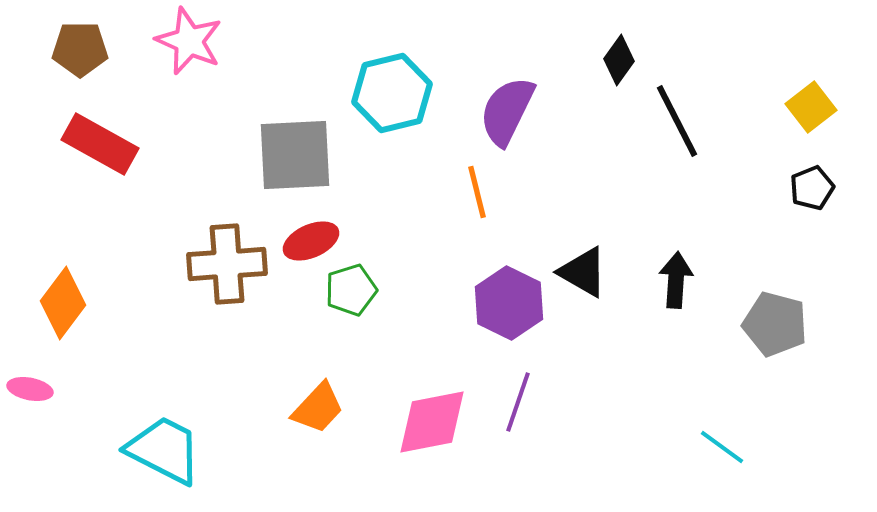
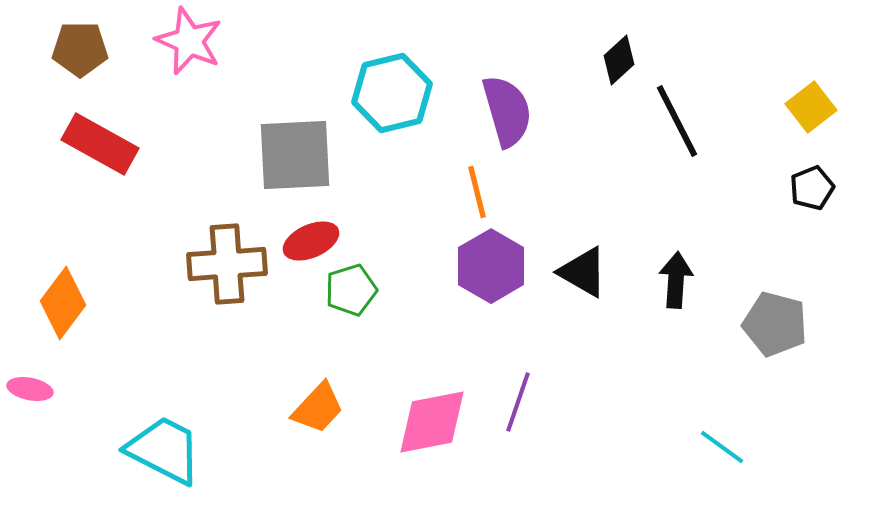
black diamond: rotated 12 degrees clockwise
purple semicircle: rotated 138 degrees clockwise
purple hexagon: moved 18 px left, 37 px up; rotated 4 degrees clockwise
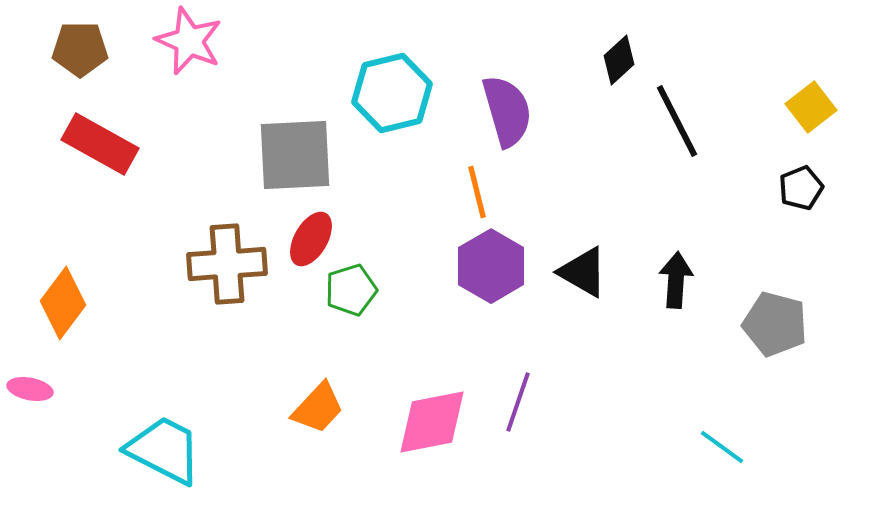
black pentagon: moved 11 px left
red ellipse: moved 2 px up; rotated 36 degrees counterclockwise
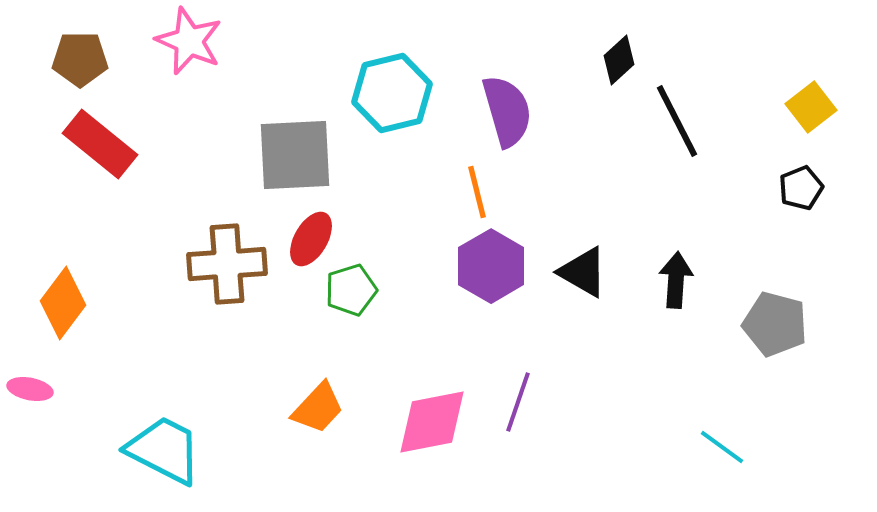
brown pentagon: moved 10 px down
red rectangle: rotated 10 degrees clockwise
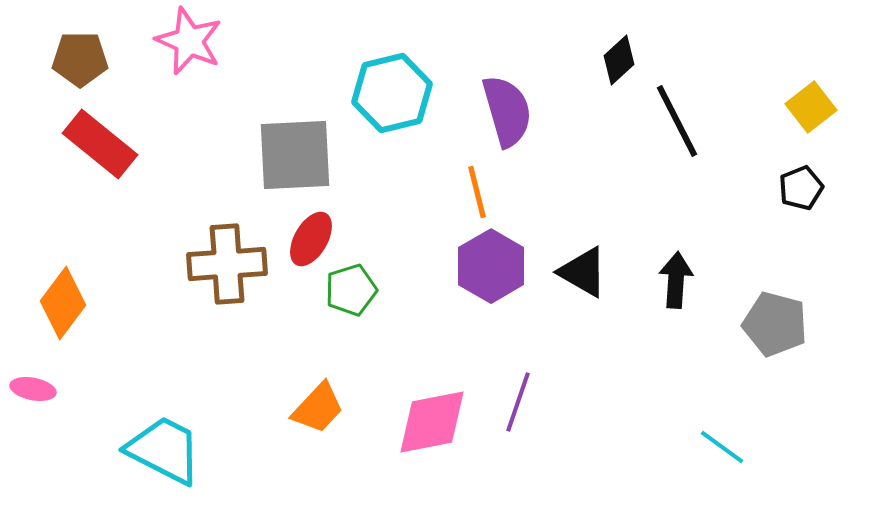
pink ellipse: moved 3 px right
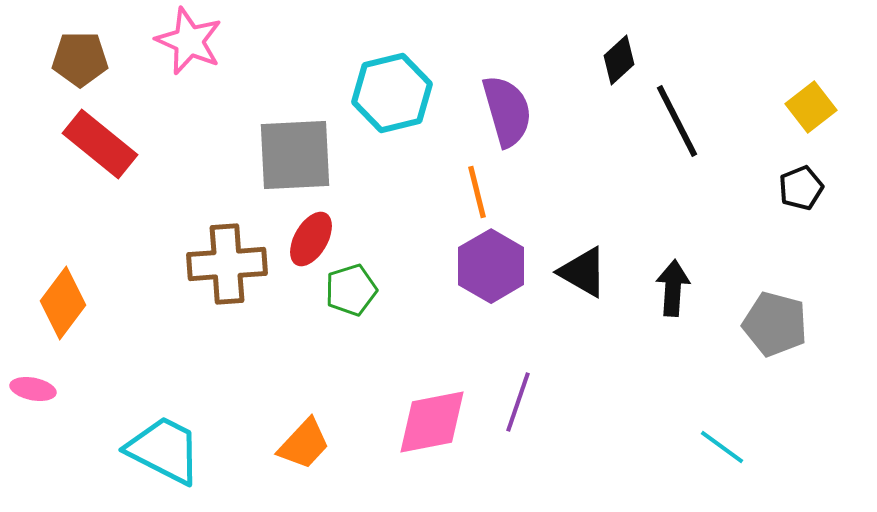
black arrow: moved 3 px left, 8 px down
orange trapezoid: moved 14 px left, 36 px down
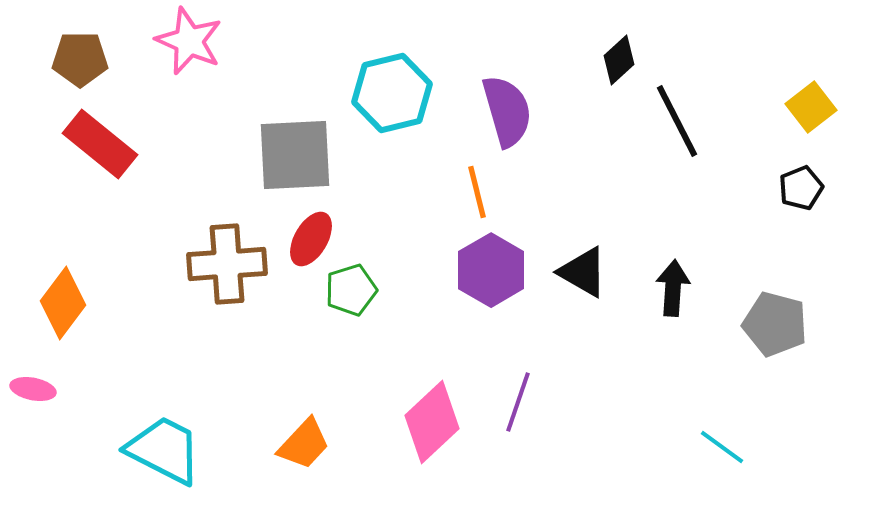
purple hexagon: moved 4 px down
pink diamond: rotated 32 degrees counterclockwise
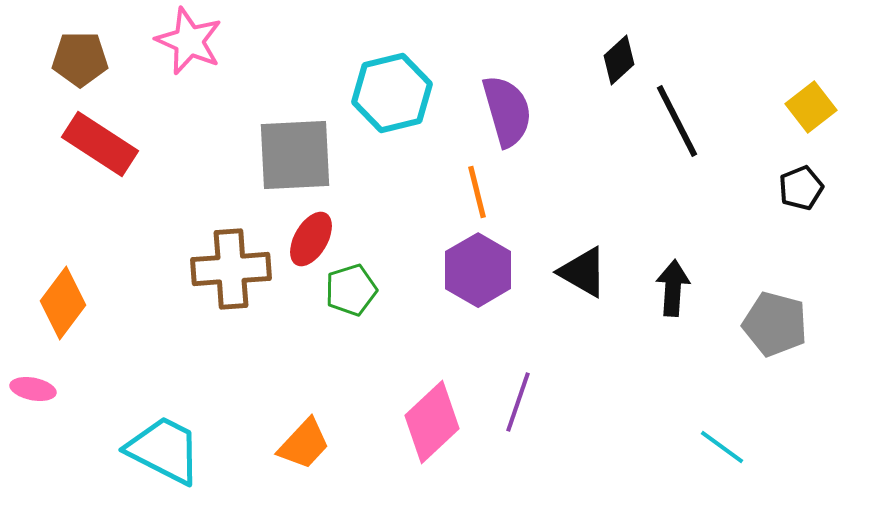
red rectangle: rotated 6 degrees counterclockwise
brown cross: moved 4 px right, 5 px down
purple hexagon: moved 13 px left
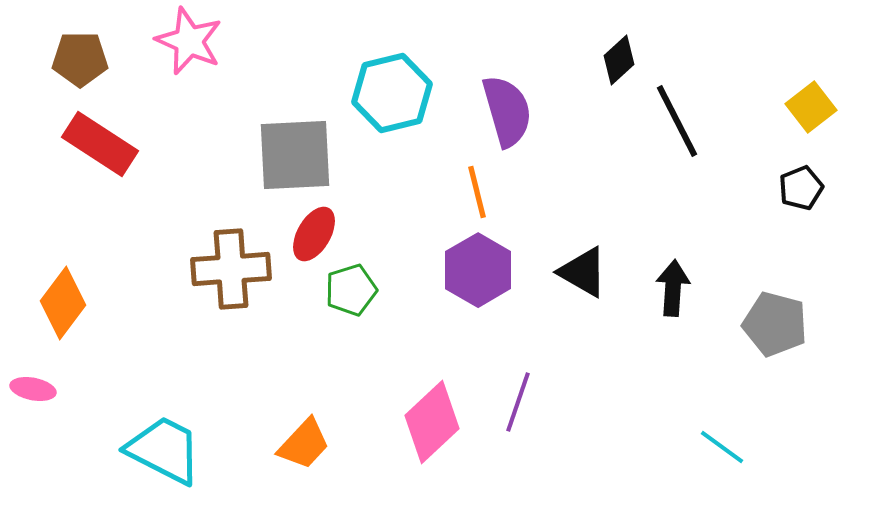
red ellipse: moved 3 px right, 5 px up
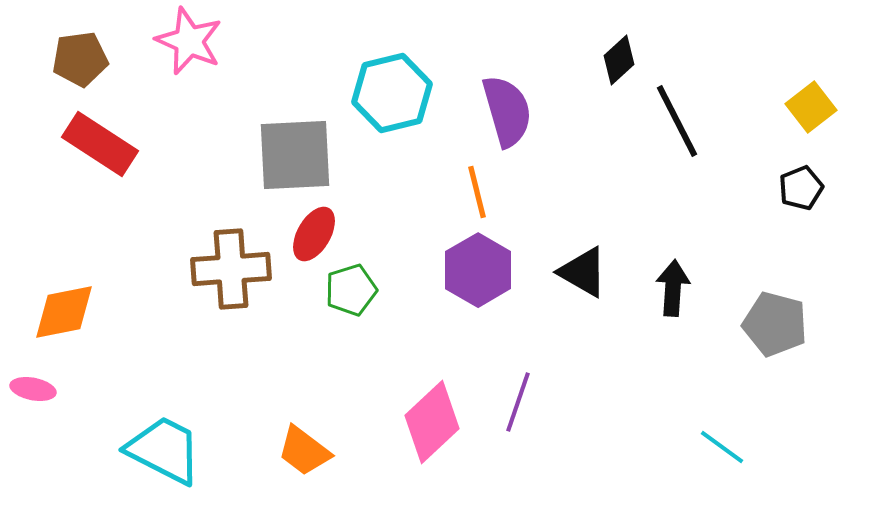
brown pentagon: rotated 8 degrees counterclockwise
orange diamond: moved 1 px right, 9 px down; rotated 42 degrees clockwise
orange trapezoid: moved 7 px down; rotated 84 degrees clockwise
